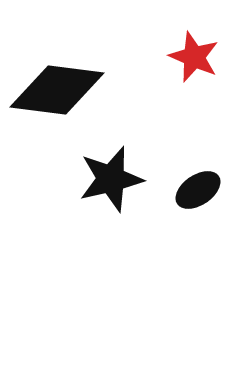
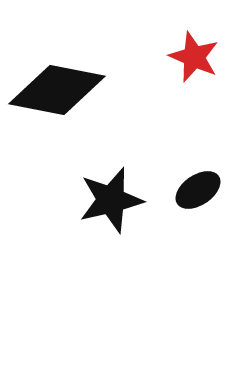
black diamond: rotated 4 degrees clockwise
black star: moved 21 px down
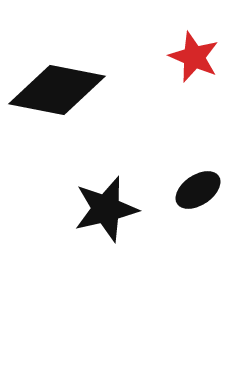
black star: moved 5 px left, 9 px down
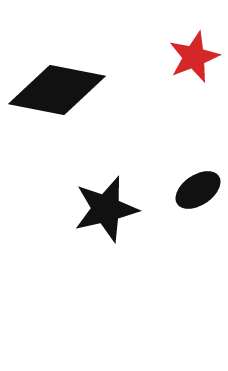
red star: rotated 27 degrees clockwise
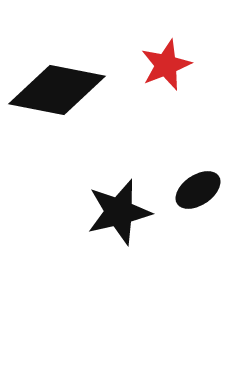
red star: moved 28 px left, 8 px down
black star: moved 13 px right, 3 px down
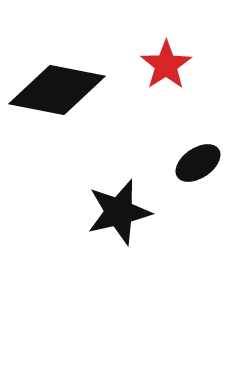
red star: rotated 12 degrees counterclockwise
black ellipse: moved 27 px up
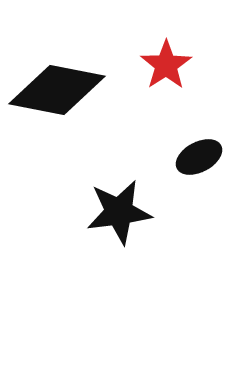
black ellipse: moved 1 px right, 6 px up; rotated 6 degrees clockwise
black star: rotated 6 degrees clockwise
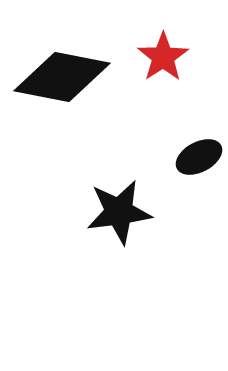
red star: moved 3 px left, 8 px up
black diamond: moved 5 px right, 13 px up
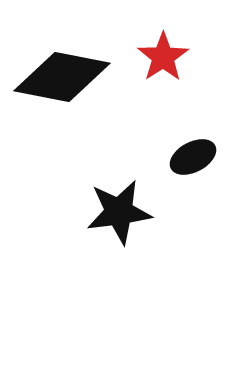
black ellipse: moved 6 px left
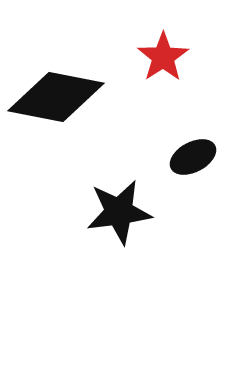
black diamond: moved 6 px left, 20 px down
